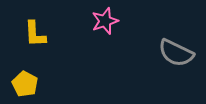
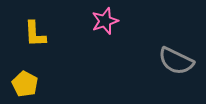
gray semicircle: moved 8 px down
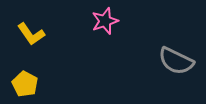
yellow L-shape: moved 4 px left; rotated 32 degrees counterclockwise
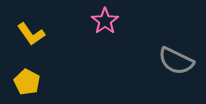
pink star: rotated 16 degrees counterclockwise
yellow pentagon: moved 2 px right, 2 px up
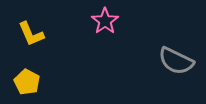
yellow L-shape: rotated 12 degrees clockwise
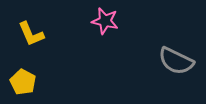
pink star: rotated 24 degrees counterclockwise
yellow pentagon: moved 4 px left
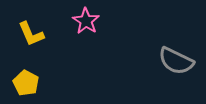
pink star: moved 19 px left; rotated 20 degrees clockwise
yellow pentagon: moved 3 px right, 1 px down
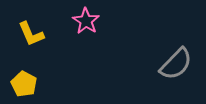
gray semicircle: moved 3 px down; rotated 72 degrees counterclockwise
yellow pentagon: moved 2 px left, 1 px down
